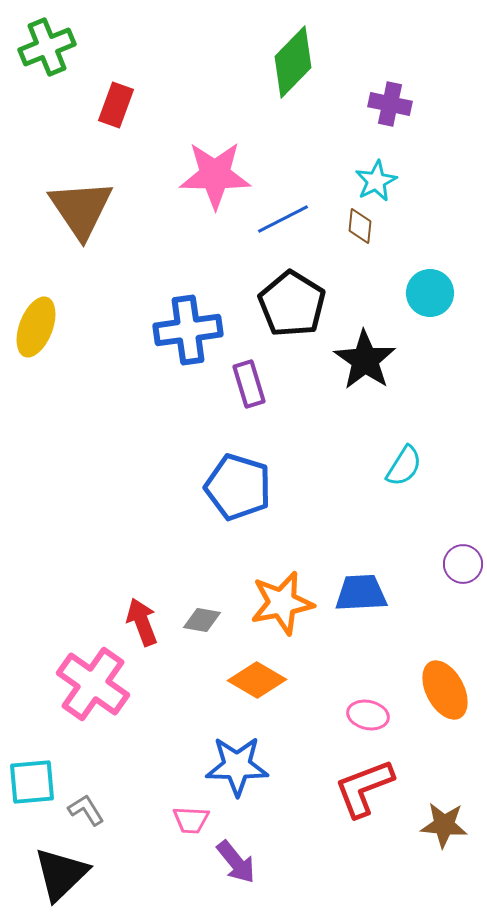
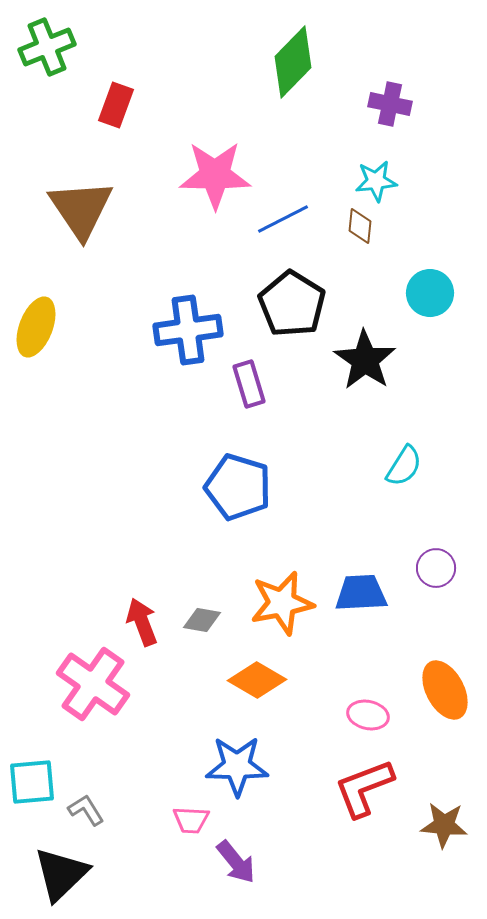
cyan star: rotated 21 degrees clockwise
purple circle: moved 27 px left, 4 px down
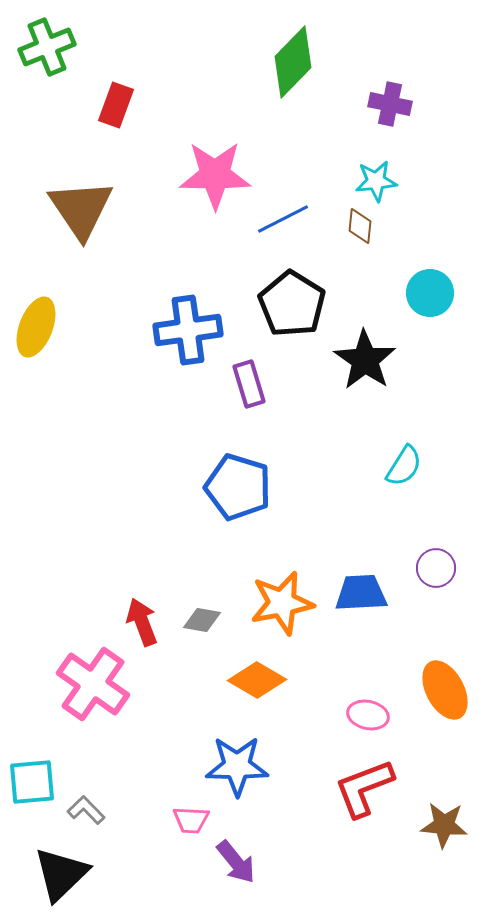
gray L-shape: rotated 12 degrees counterclockwise
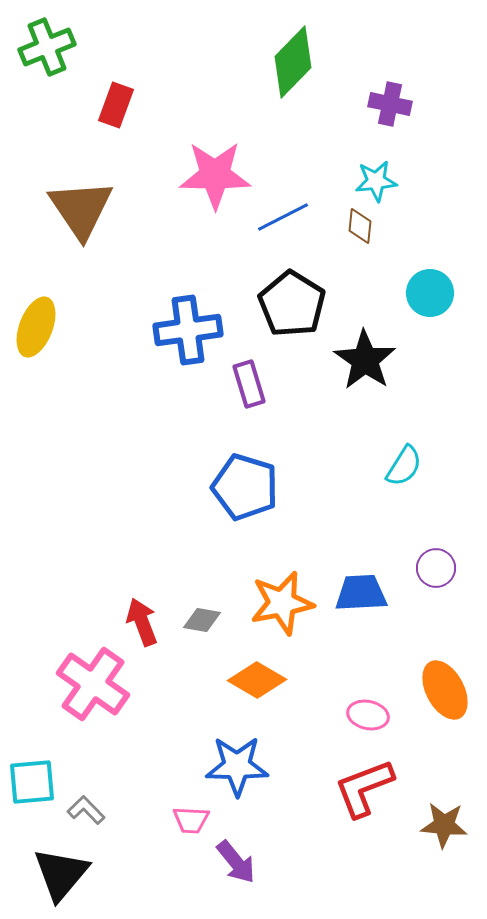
blue line: moved 2 px up
blue pentagon: moved 7 px right
black triangle: rotated 6 degrees counterclockwise
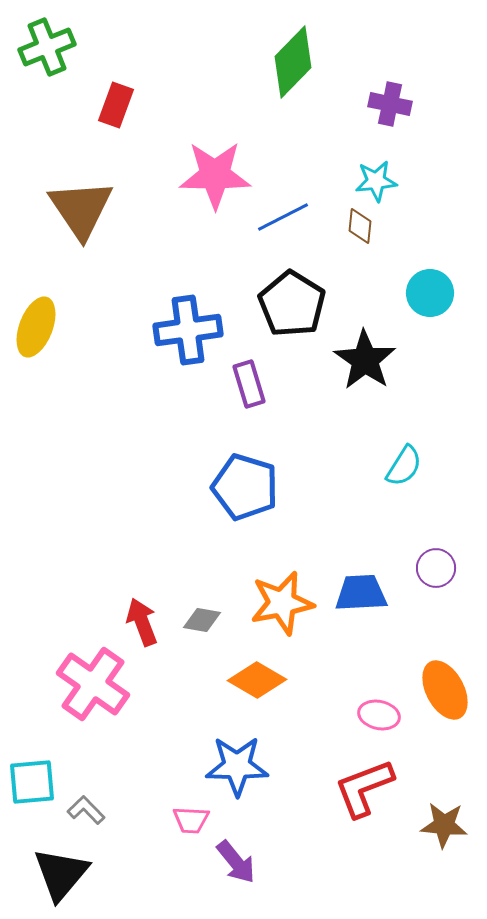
pink ellipse: moved 11 px right
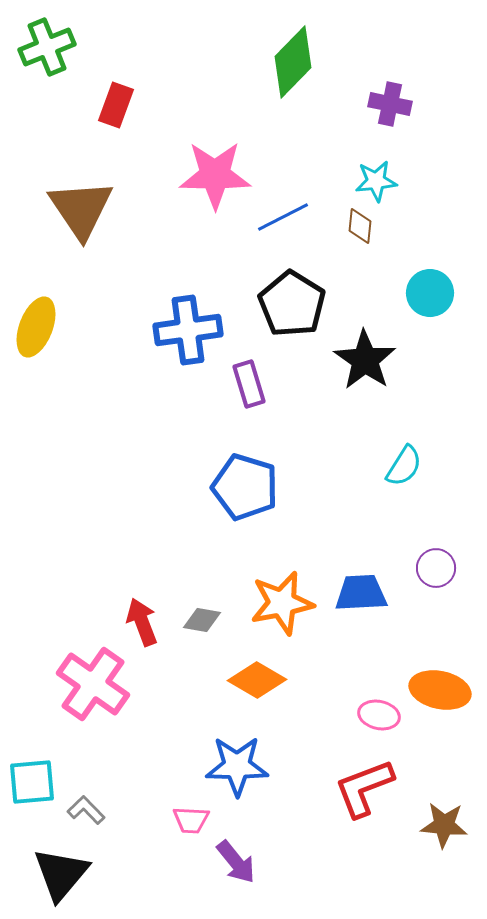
orange ellipse: moved 5 px left; rotated 50 degrees counterclockwise
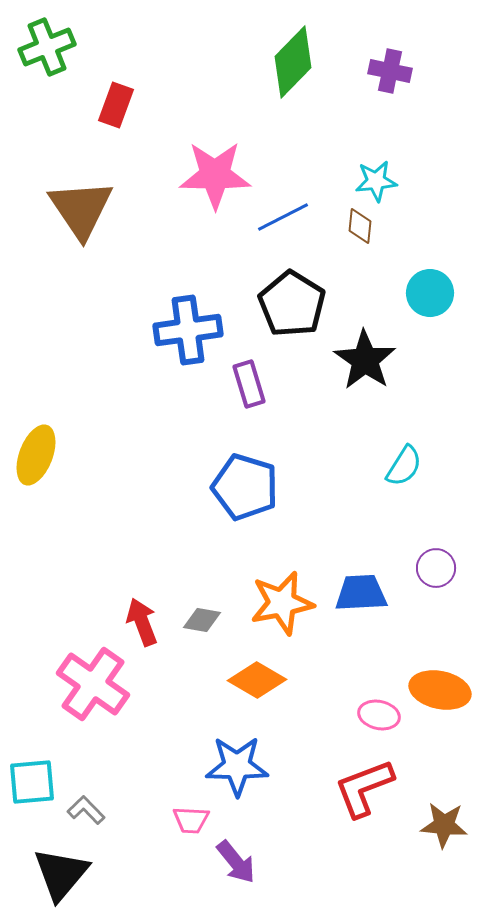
purple cross: moved 33 px up
yellow ellipse: moved 128 px down
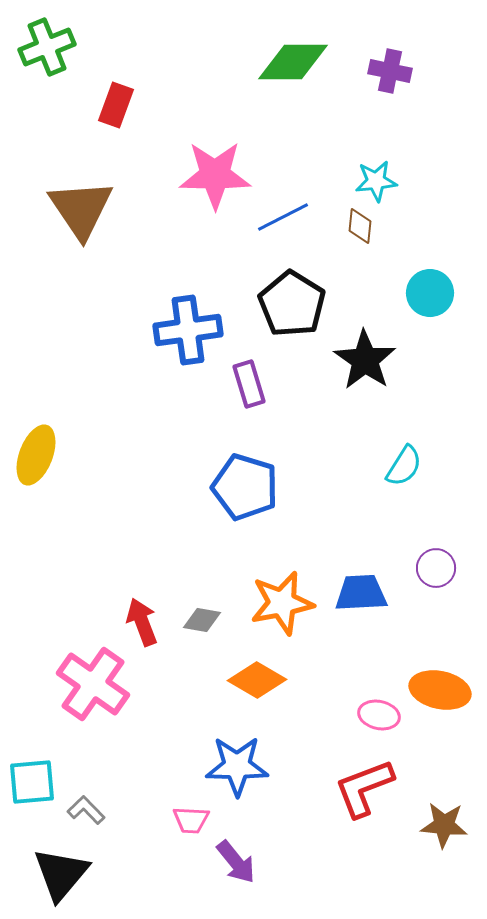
green diamond: rotated 46 degrees clockwise
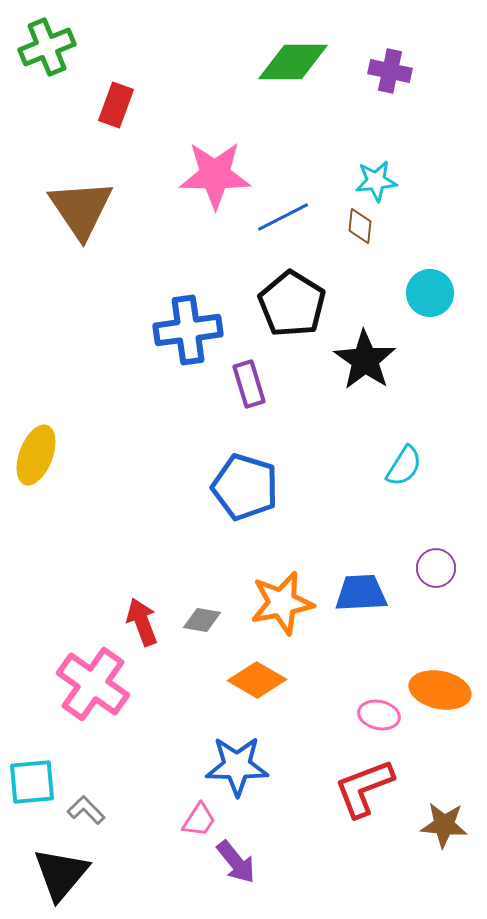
pink trapezoid: moved 8 px right; rotated 60 degrees counterclockwise
